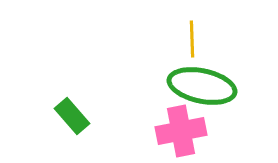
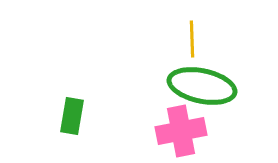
green rectangle: rotated 51 degrees clockwise
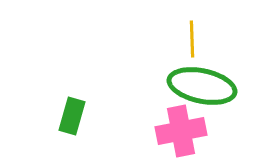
green rectangle: rotated 6 degrees clockwise
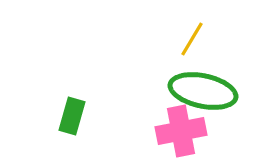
yellow line: rotated 33 degrees clockwise
green ellipse: moved 1 px right, 5 px down
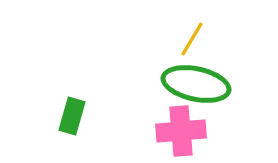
green ellipse: moved 7 px left, 7 px up
pink cross: rotated 6 degrees clockwise
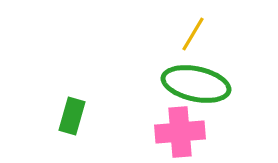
yellow line: moved 1 px right, 5 px up
pink cross: moved 1 px left, 1 px down
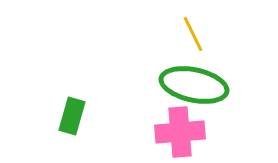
yellow line: rotated 57 degrees counterclockwise
green ellipse: moved 2 px left, 1 px down
